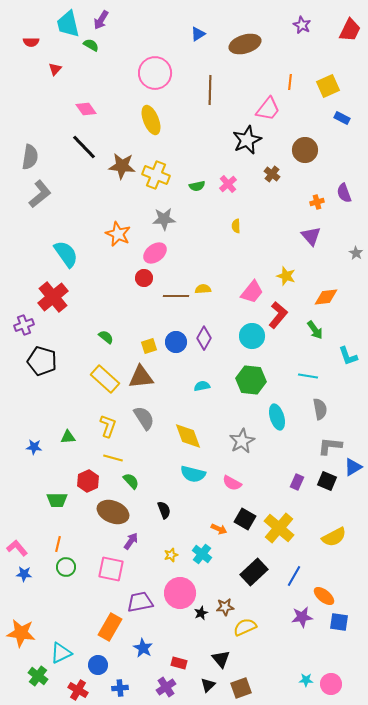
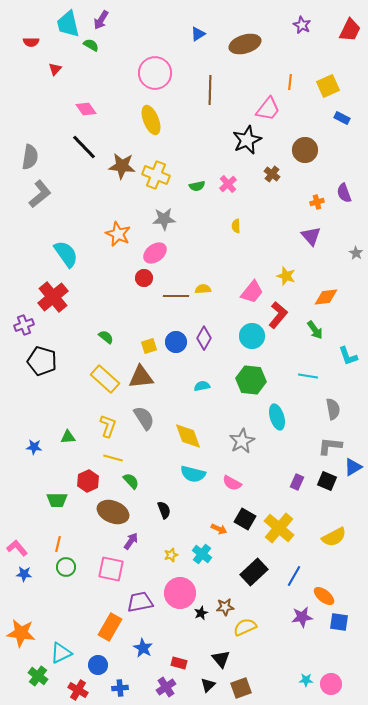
gray semicircle at (320, 409): moved 13 px right
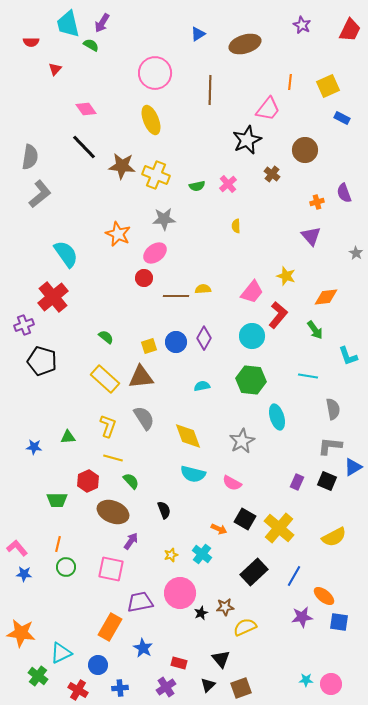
purple arrow at (101, 20): moved 1 px right, 3 px down
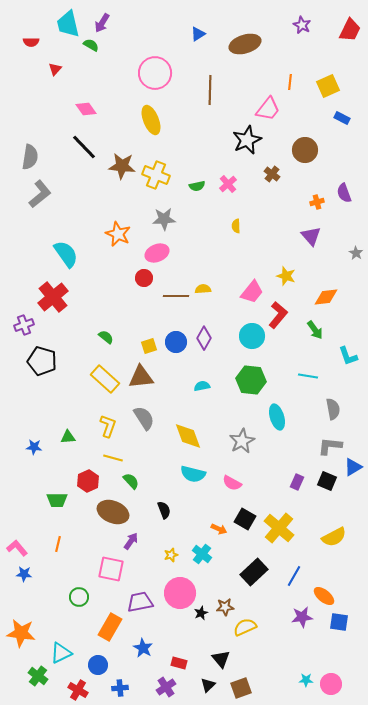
pink ellipse at (155, 253): moved 2 px right; rotated 15 degrees clockwise
green circle at (66, 567): moved 13 px right, 30 px down
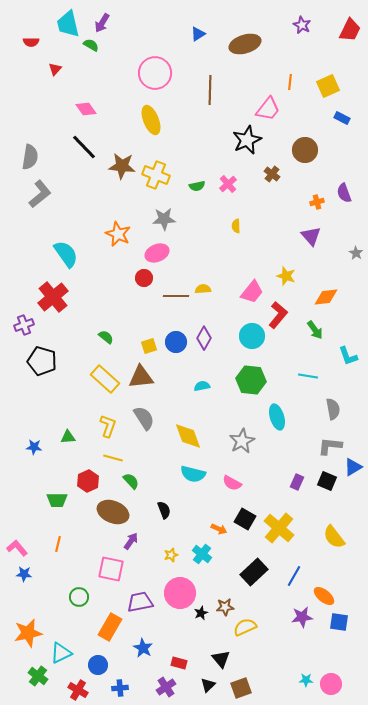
yellow semicircle at (334, 537): rotated 80 degrees clockwise
orange star at (21, 633): moved 7 px right; rotated 20 degrees counterclockwise
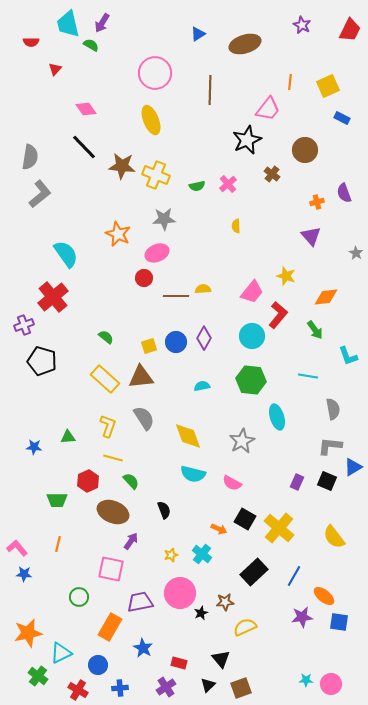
brown star at (225, 607): moved 5 px up
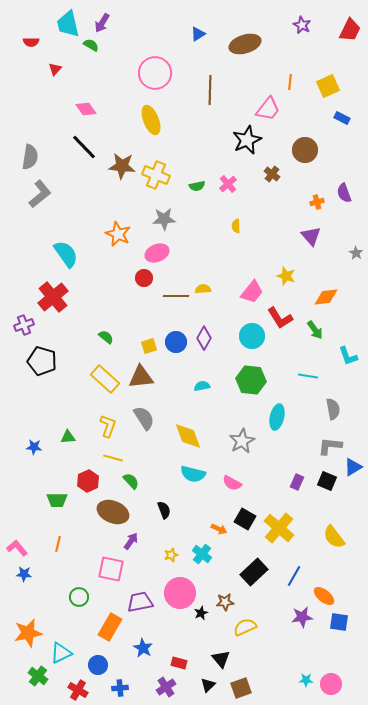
red L-shape at (278, 315): moved 2 px right, 3 px down; rotated 108 degrees clockwise
cyan ellipse at (277, 417): rotated 30 degrees clockwise
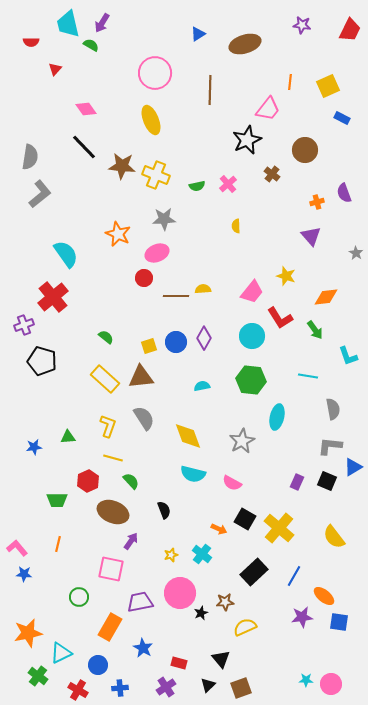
purple star at (302, 25): rotated 18 degrees counterclockwise
blue star at (34, 447): rotated 14 degrees counterclockwise
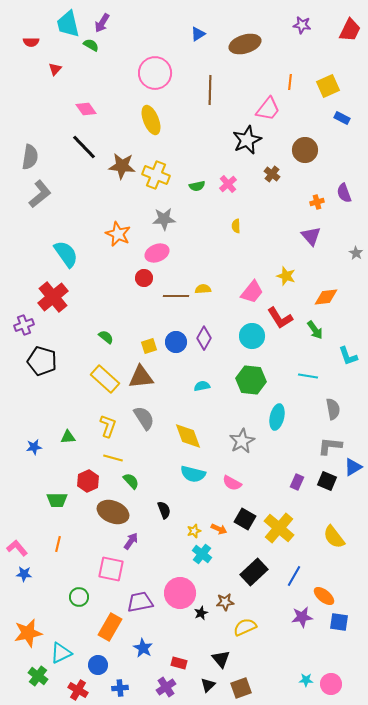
yellow star at (171, 555): moved 23 px right, 24 px up
